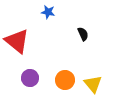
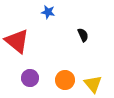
black semicircle: moved 1 px down
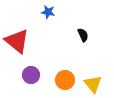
purple circle: moved 1 px right, 3 px up
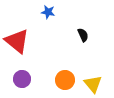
purple circle: moved 9 px left, 4 px down
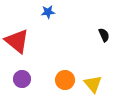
blue star: rotated 16 degrees counterclockwise
black semicircle: moved 21 px right
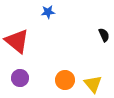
purple circle: moved 2 px left, 1 px up
